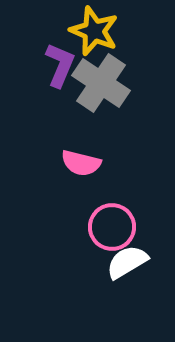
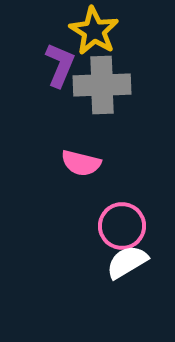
yellow star: rotated 9 degrees clockwise
gray cross: moved 1 px right, 2 px down; rotated 36 degrees counterclockwise
pink circle: moved 10 px right, 1 px up
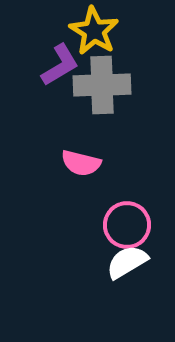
purple L-shape: rotated 36 degrees clockwise
pink circle: moved 5 px right, 1 px up
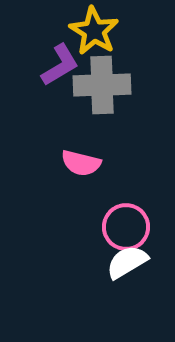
pink circle: moved 1 px left, 2 px down
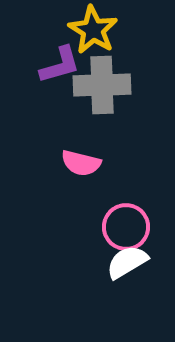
yellow star: moved 1 px left, 1 px up
purple L-shape: rotated 15 degrees clockwise
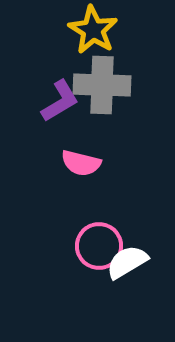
purple L-shape: moved 36 px down; rotated 15 degrees counterclockwise
gray cross: rotated 4 degrees clockwise
pink circle: moved 27 px left, 19 px down
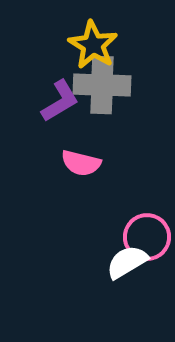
yellow star: moved 15 px down
pink circle: moved 48 px right, 9 px up
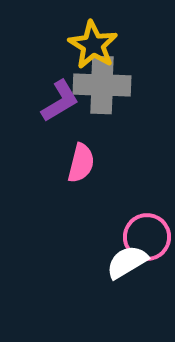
pink semicircle: rotated 90 degrees counterclockwise
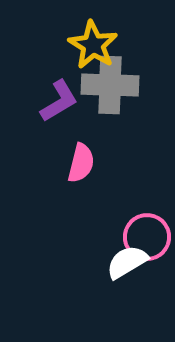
gray cross: moved 8 px right
purple L-shape: moved 1 px left
